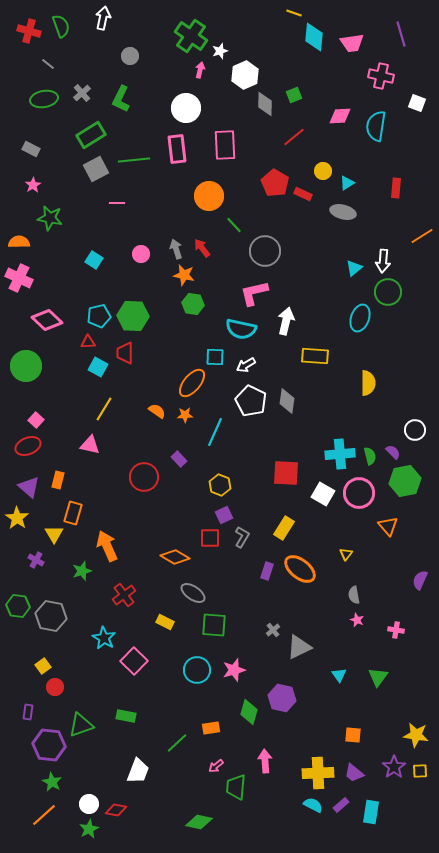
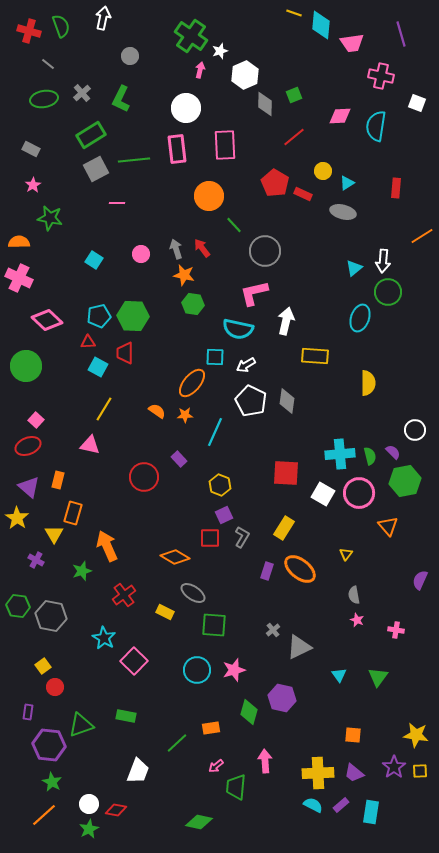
cyan diamond at (314, 37): moved 7 px right, 12 px up
cyan semicircle at (241, 329): moved 3 px left
yellow rectangle at (165, 622): moved 10 px up
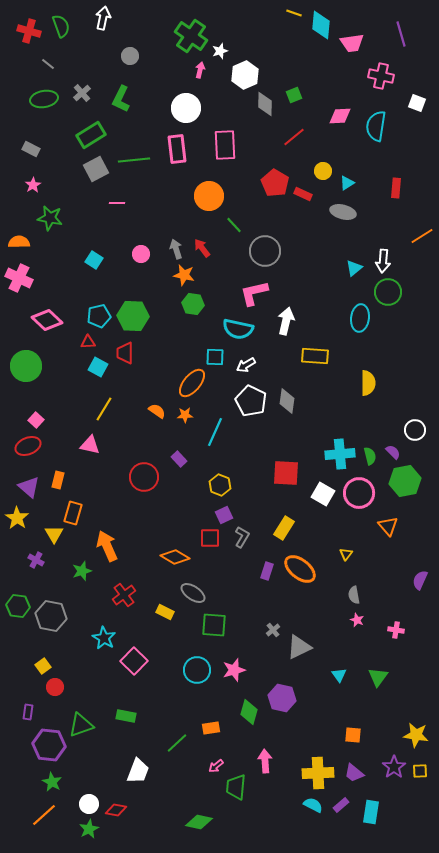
cyan ellipse at (360, 318): rotated 12 degrees counterclockwise
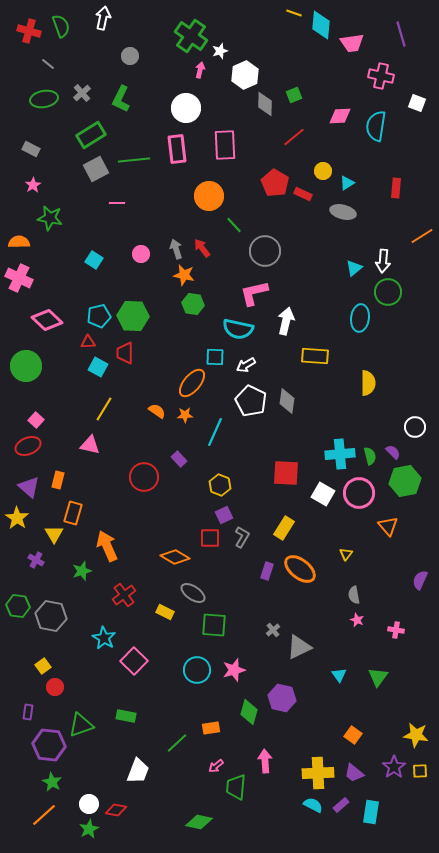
white circle at (415, 430): moved 3 px up
orange square at (353, 735): rotated 30 degrees clockwise
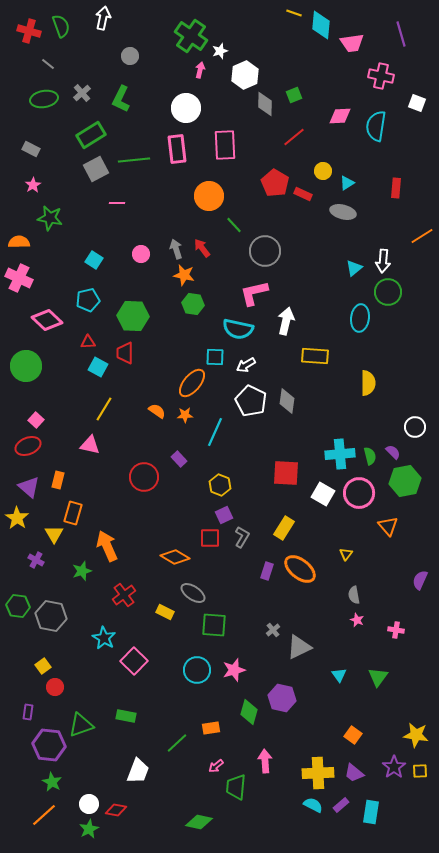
cyan pentagon at (99, 316): moved 11 px left, 16 px up
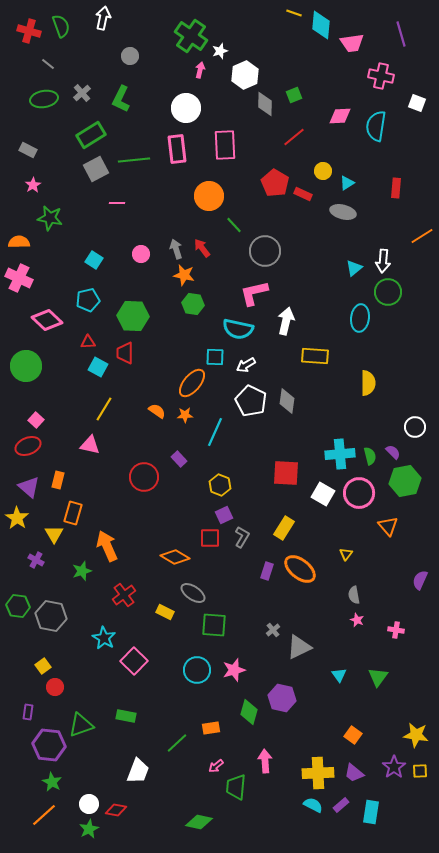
gray rectangle at (31, 149): moved 3 px left, 1 px down
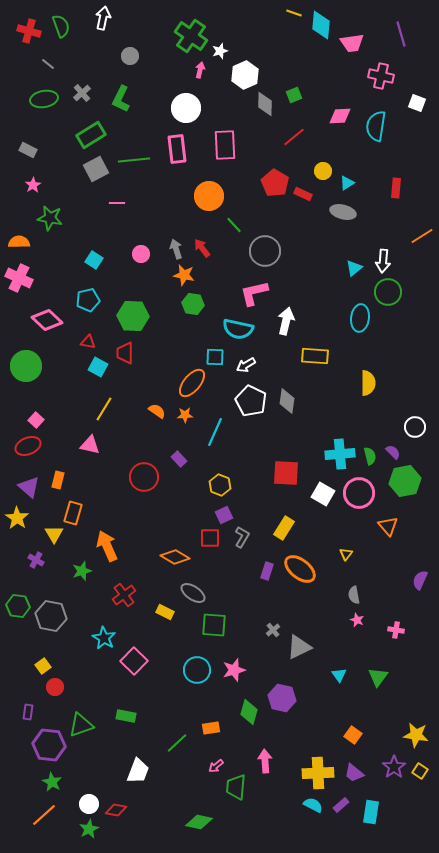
red triangle at (88, 342): rotated 14 degrees clockwise
yellow square at (420, 771): rotated 35 degrees clockwise
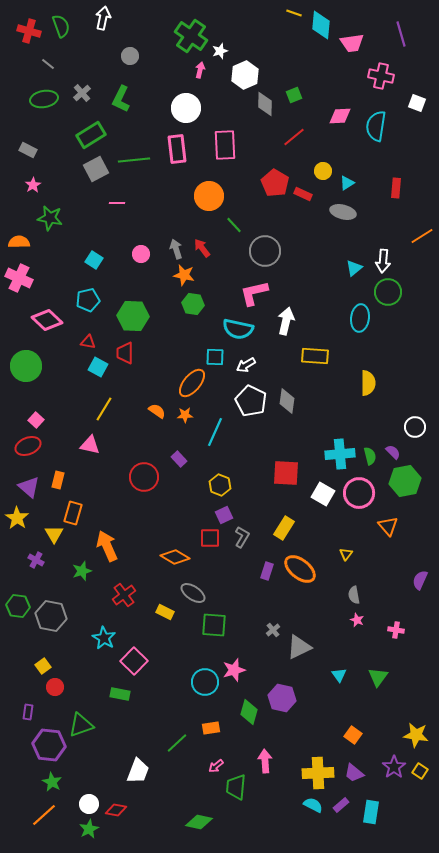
cyan circle at (197, 670): moved 8 px right, 12 px down
green rectangle at (126, 716): moved 6 px left, 22 px up
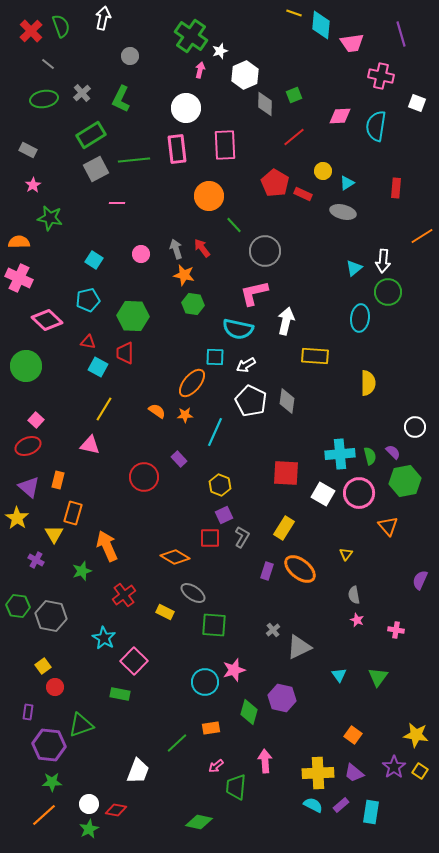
red cross at (29, 31): moved 2 px right; rotated 30 degrees clockwise
green star at (52, 782): rotated 30 degrees counterclockwise
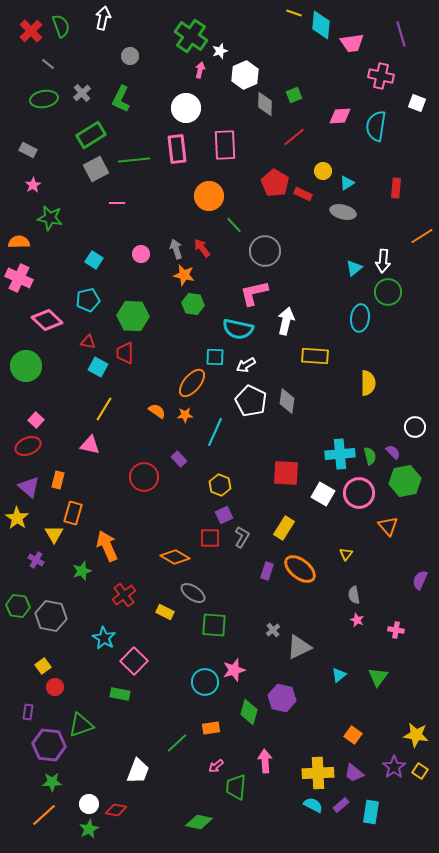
cyan triangle at (339, 675): rotated 28 degrees clockwise
